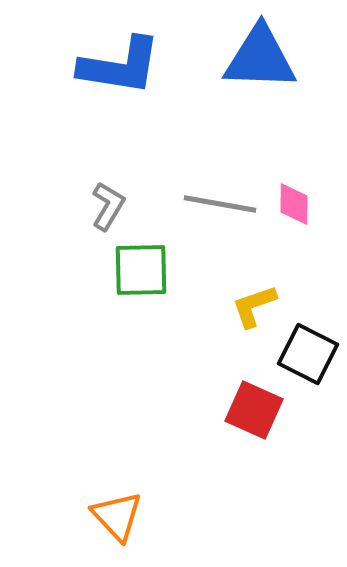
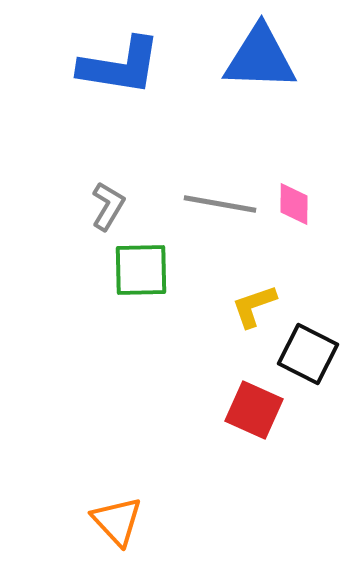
orange triangle: moved 5 px down
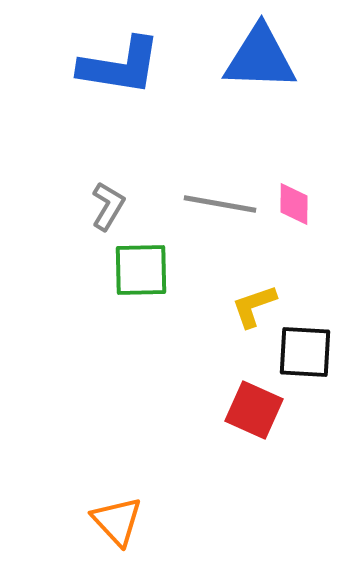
black square: moved 3 px left, 2 px up; rotated 24 degrees counterclockwise
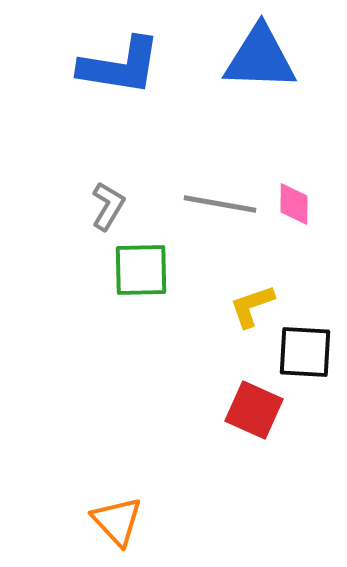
yellow L-shape: moved 2 px left
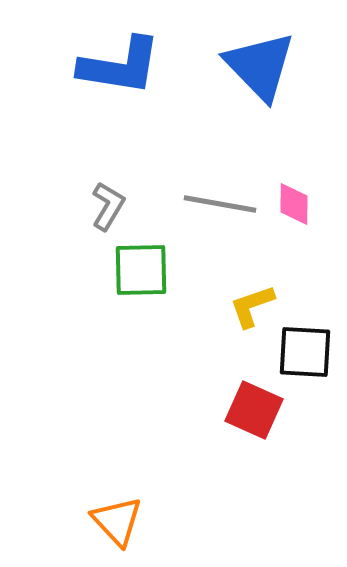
blue triangle: moved 8 px down; rotated 44 degrees clockwise
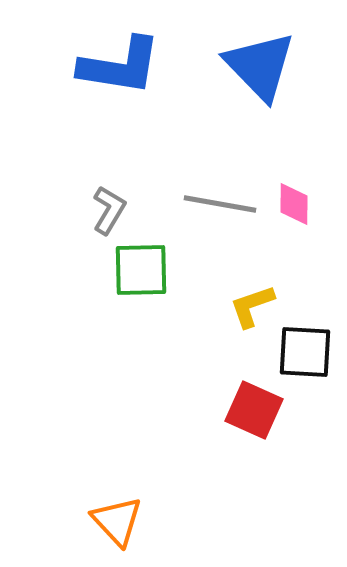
gray L-shape: moved 1 px right, 4 px down
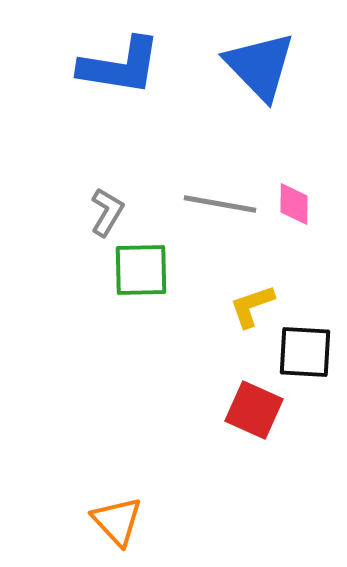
gray L-shape: moved 2 px left, 2 px down
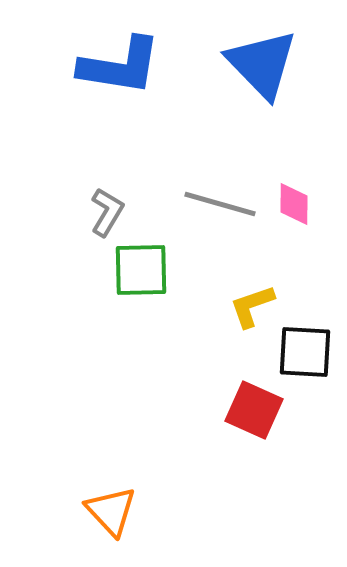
blue triangle: moved 2 px right, 2 px up
gray line: rotated 6 degrees clockwise
orange triangle: moved 6 px left, 10 px up
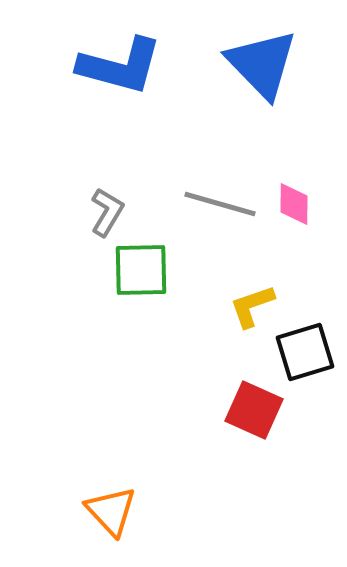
blue L-shape: rotated 6 degrees clockwise
black square: rotated 20 degrees counterclockwise
